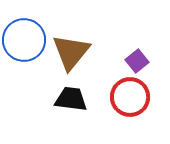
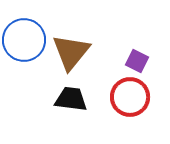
purple square: rotated 25 degrees counterclockwise
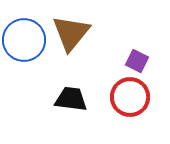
brown triangle: moved 19 px up
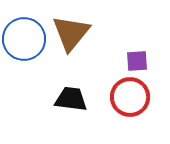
blue circle: moved 1 px up
purple square: rotated 30 degrees counterclockwise
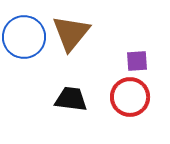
blue circle: moved 2 px up
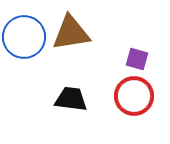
brown triangle: rotated 42 degrees clockwise
purple square: moved 2 px up; rotated 20 degrees clockwise
red circle: moved 4 px right, 1 px up
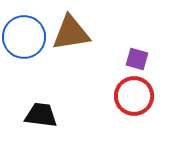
black trapezoid: moved 30 px left, 16 px down
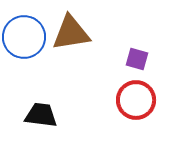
red circle: moved 2 px right, 4 px down
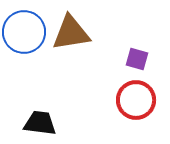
blue circle: moved 5 px up
black trapezoid: moved 1 px left, 8 px down
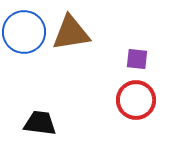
purple square: rotated 10 degrees counterclockwise
